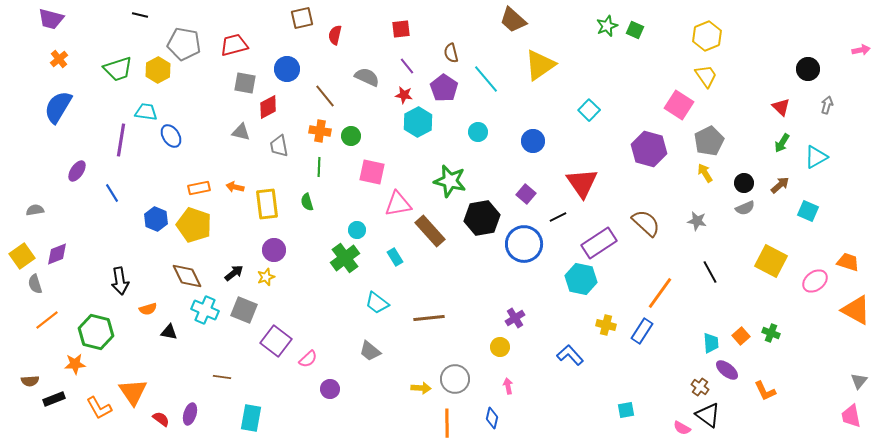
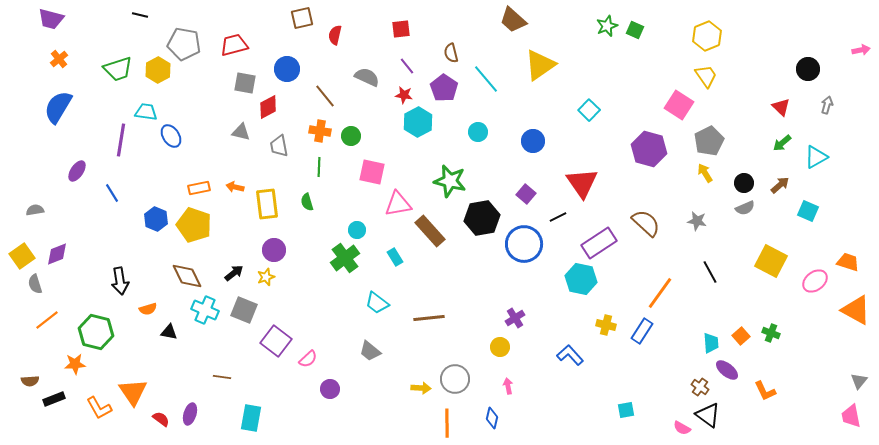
green arrow at (782, 143): rotated 18 degrees clockwise
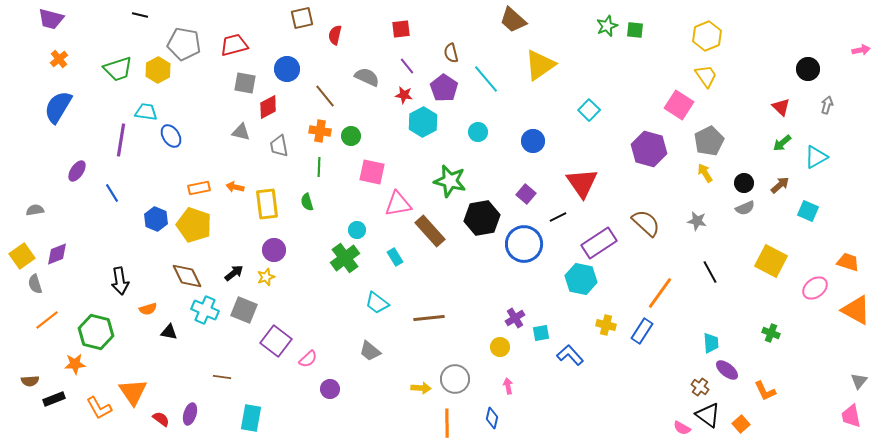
green square at (635, 30): rotated 18 degrees counterclockwise
cyan hexagon at (418, 122): moved 5 px right
pink ellipse at (815, 281): moved 7 px down
orange square at (741, 336): moved 88 px down
cyan square at (626, 410): moved 85 px left, 77 px up
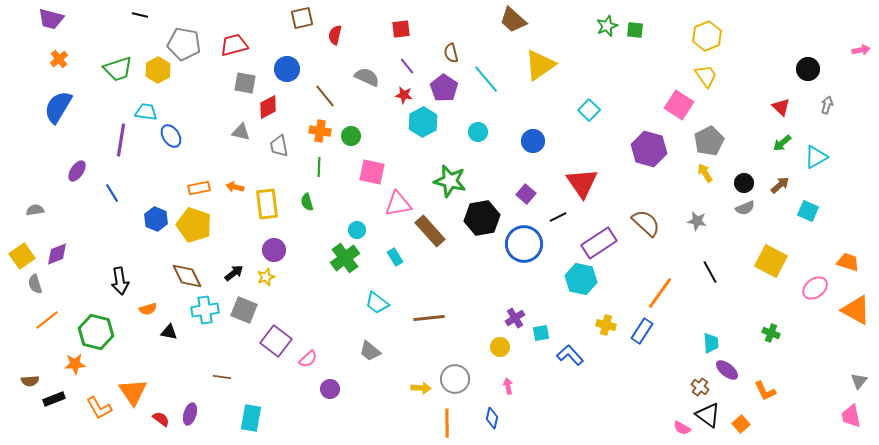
cyan cross at (205, 310): rotated 32 degrees counterclockwise
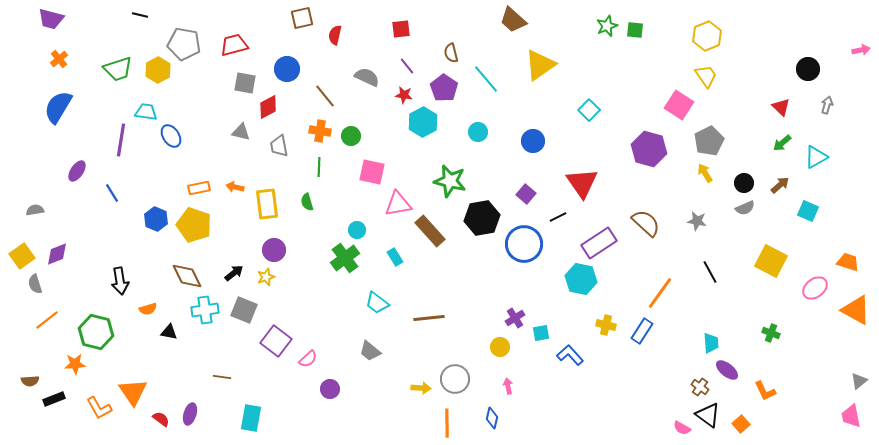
gray triangle at (859, 381): rotated 12 degrees clockwise
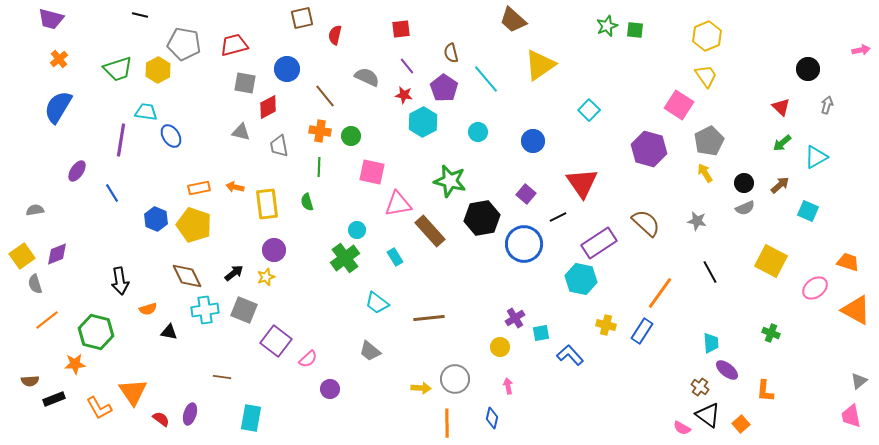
orange L-shape at (765, 391): rotated 30 degrees clockwise
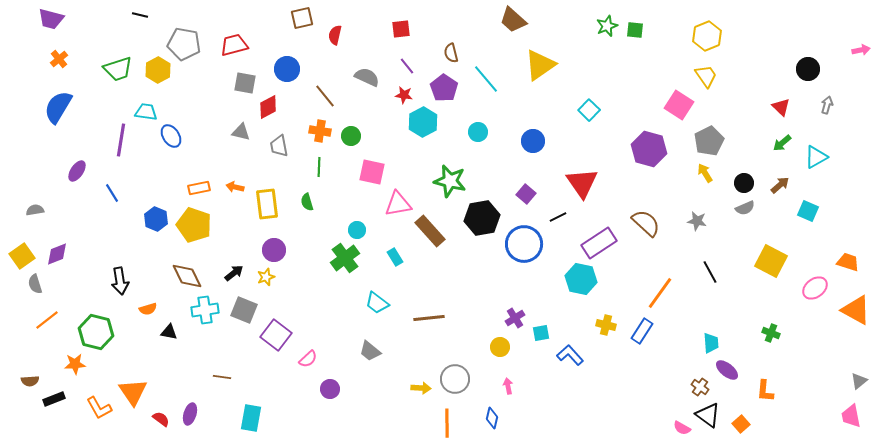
purple square at (276, 341): moved 6 px up
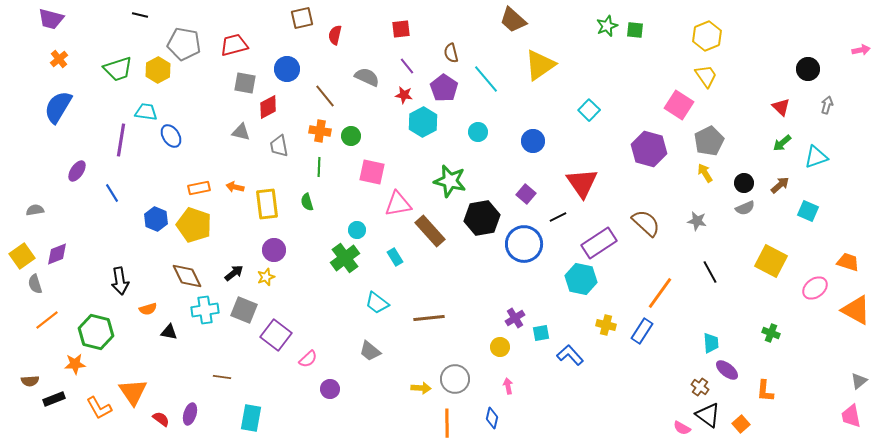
cyan triangle at (816, 157): rotated 10 degrees clockwise
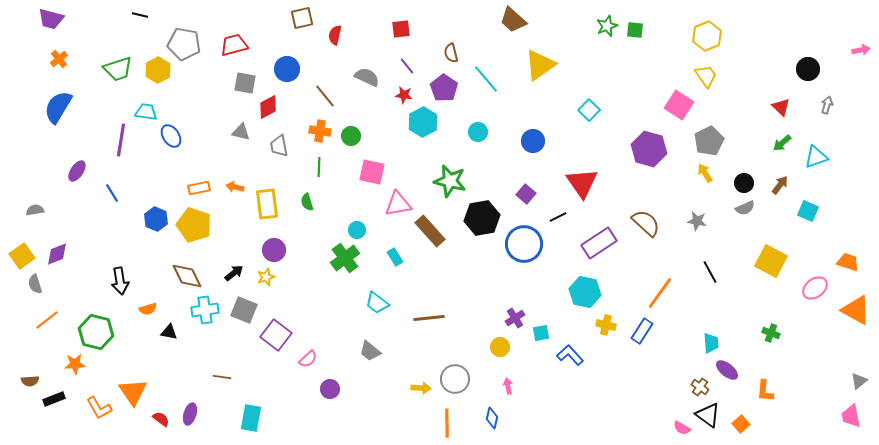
brown arrow at (780, 185): rotated 12 degrees counterclockwise
cyan hexagon at (581, 279): moved 4 px right, 13 px down
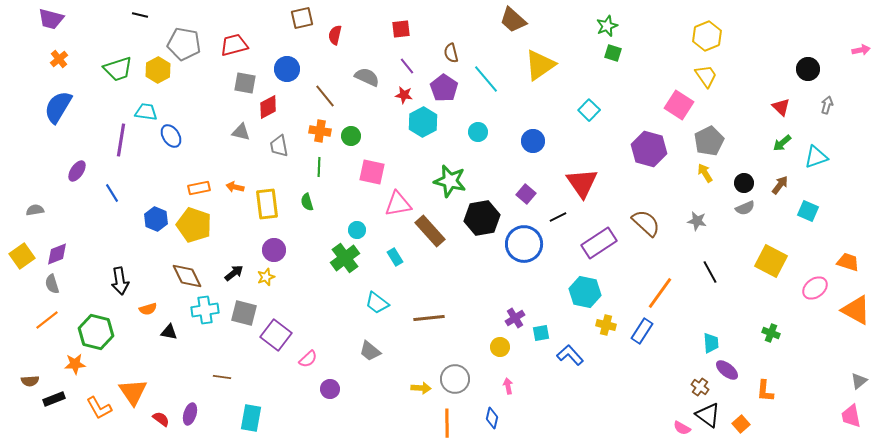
green square at (635, 30): moved 22 px left, 23 px down; rotated 12 degrees clockwise
gray semicircle at (35, 284): moved 17 px right
gray square at (244, 310): moved 3 px down; rotated 8 degrees counterclockwise
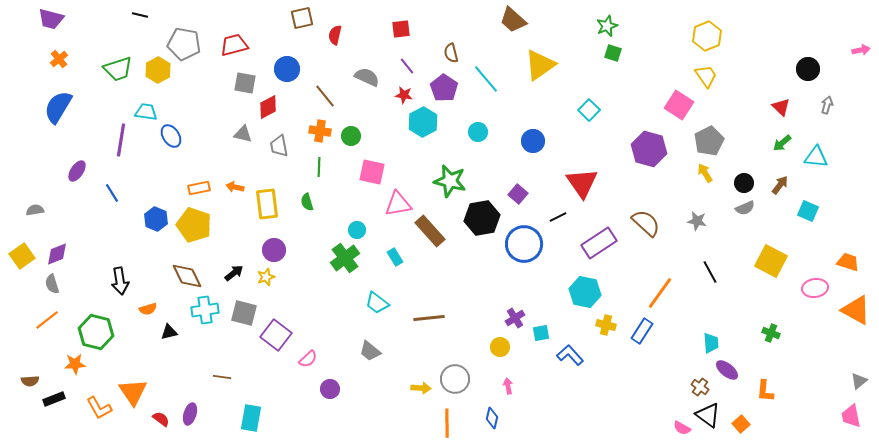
gray triangle at (241, 132): moved 2 px right, 2 px down
cyan triangle at (816, 157): rotated 25 degrees clockwise
purple square at (526, 194): moved 8 px left
pink ellipse at (815, 288): rotated 30 degrees clockwise
black triangle at (169, 332): rotated 24 degrees counterclockwise
